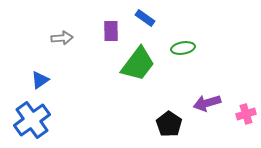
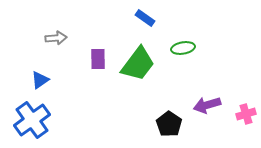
purple rectangle: moved 13 px left, 28 px down
gray arrow: moved 6 px left
purple arrow: moved 2 px down
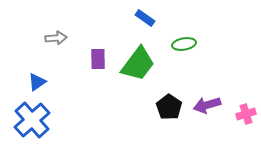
green ellipse: moved 1 px right, 4 px up
blue triangle: moved 3 px left, 2 px down
blue cross: rotated 6 degrees counterclockwise
black pentagon: moved 17 px up
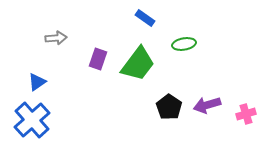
purple rectangle: rotated 20 degrees clockwise
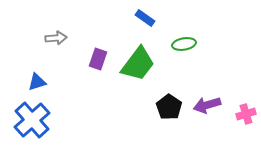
blue triangle: rotated 18 degrees clockwise
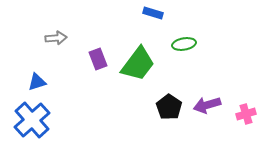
blue rectangle: moved 8 px right, 5 px up; rotated 18 degrees counterclockwise
purple rectangle: rotated 40 degrees counterclockwise
